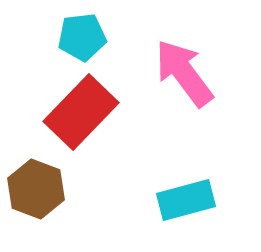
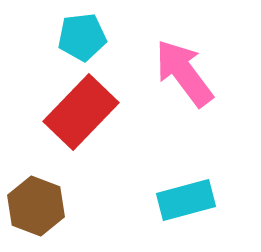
brown hexagon: moved 17 px down
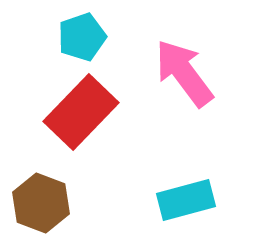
cyan pentagon: rotated 12 degrees counterclockwise
brown hexagon: moved 5 px right, 3 px up
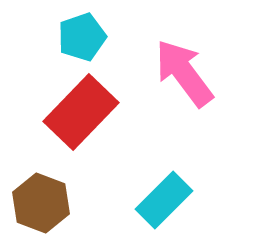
cyan rectangle: moved 22 px left; rotated 30 degrees counterclockwise
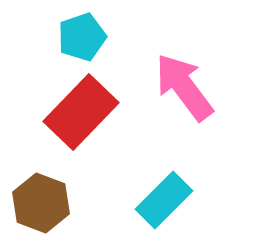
pink arrow: moved 14 px down
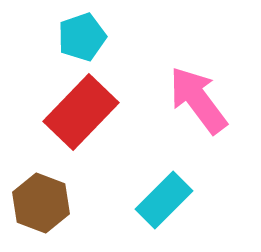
pink arrow: moved 14 px right, 13 px down
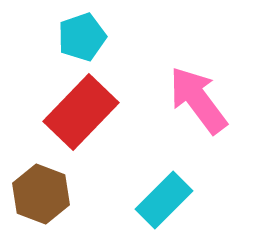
brown hexagon: moved 9 px up
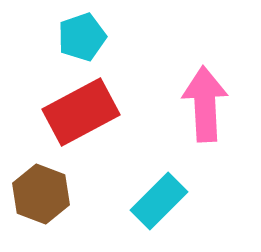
pink arrow: moved 7 px right, 4 px down; rotated 34 degrees clockwise
red rectangle: rotated 18 degrees clockwise
cyan rectangle: moved 5 px left, 1 px down
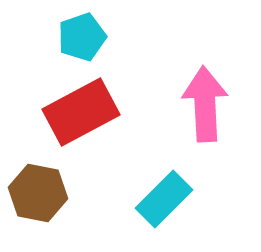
brown hexagon: moved 3 px left, 1 px up; rotated 10 degrees counterclockwise
cyan rectangle: moved 5 px right, 2 px up
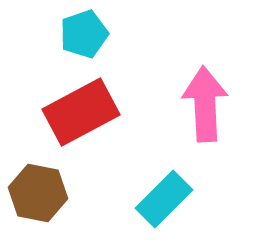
cyan pentagon: moved 2 px right, 3 px up
